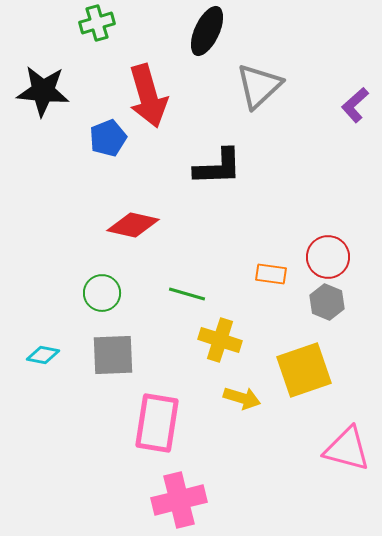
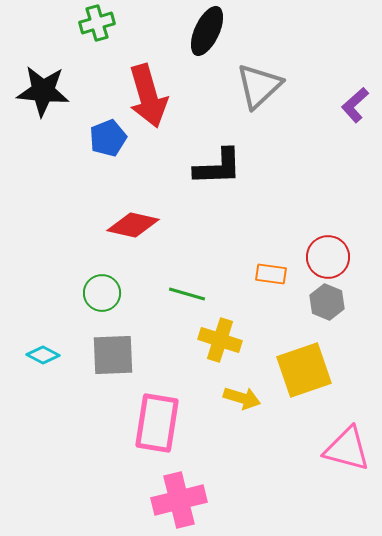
cyan diamond: rotated 16 degrees clockwise
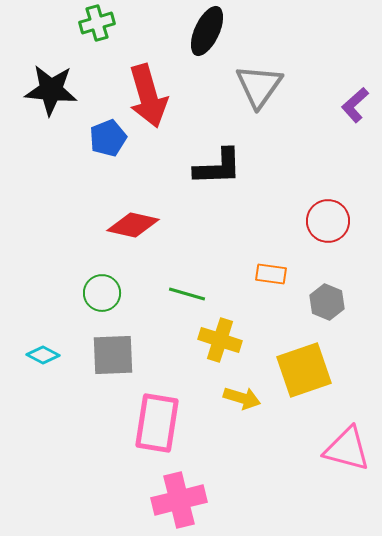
gray triangle: rotated 12 degrees counterclockwise
black star: moved 8 px right, 1 px up
red circle: moved 36 px up
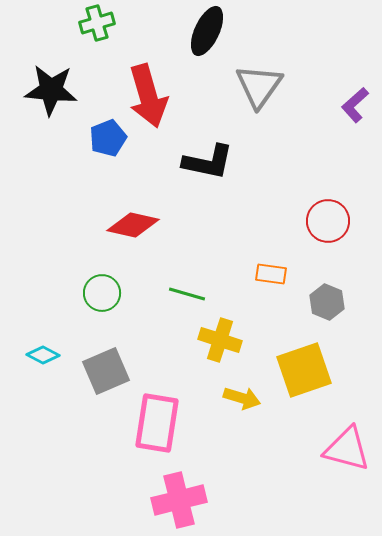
black L-shape: moved 10 px left, 5 px up; rotated 14 degrees clockwise
gray square: moved 7 px left, 16 px down; rotated 21 degrees counterclockwise
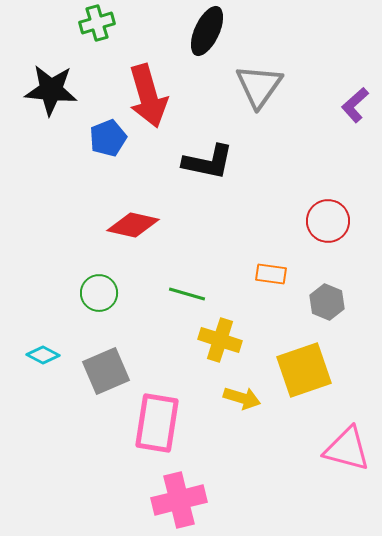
green circle: moved 3 px left
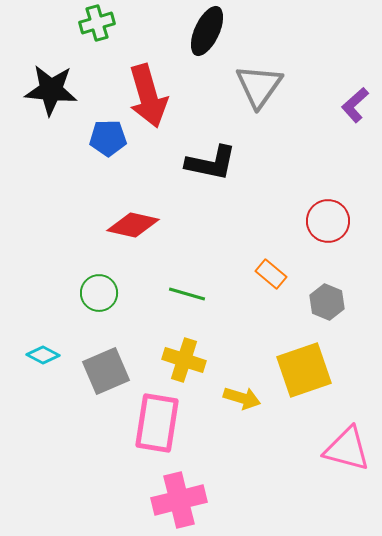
blue pentagon: rotated 21 degrees clockwise
black L-shape: moved 3 px right, 1 px down
orange rectangle: rotated 32 degrees clockwise
yellow cross: moved 36 px left, 20 px down
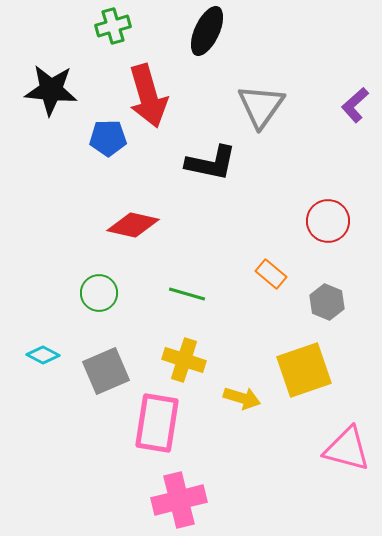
green cross: moved 16 px right, 3 px down
gray triangle: moved 2 px right, 20 px down
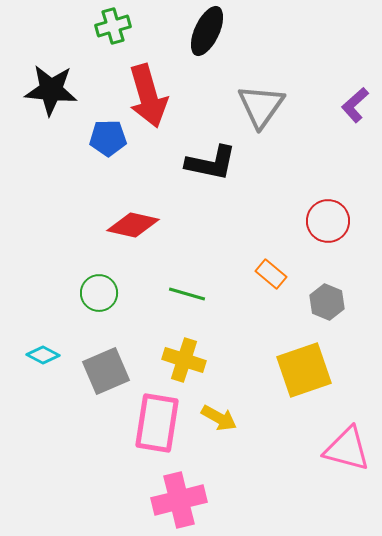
yellow arrow: moved 23 px left, 20 px down; rotated 12 degrees clockwise
